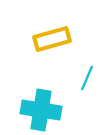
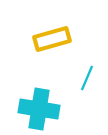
cyan cross: moved 2 px left, 1 px up
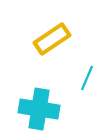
yellow rectangle: rotated 18 degrees counterclockwise
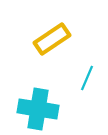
cyan cross: moved 1 px left
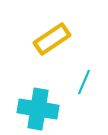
cyan line: moved 3 px left, 4 px down
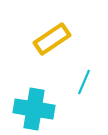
cyan cross: moved 4 px left
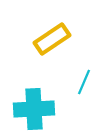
cyan cross: rotated 12 degrees counterclockwise
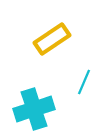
cyan cross: rotated 15 degrees counterclockwise
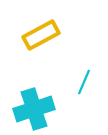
yellow rectangle: moved 11 px left, 4 px up; rotated 6 degrees clockwise
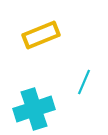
yellow rectangle: rotated 6 degrees clockwise
